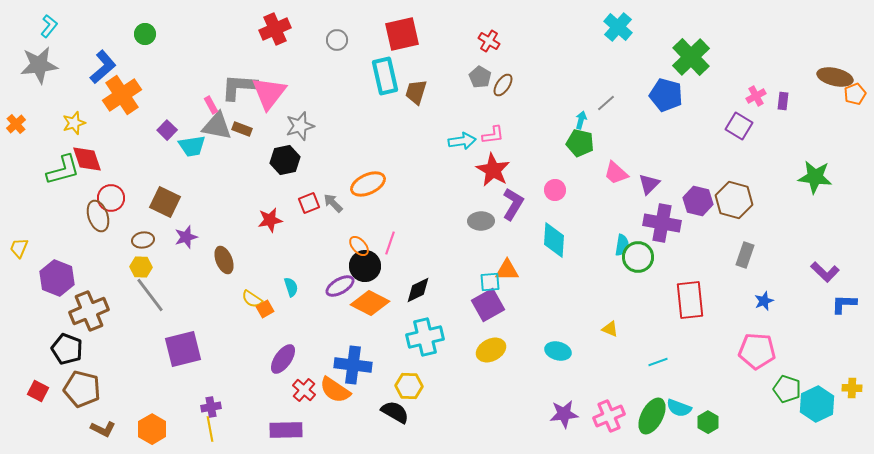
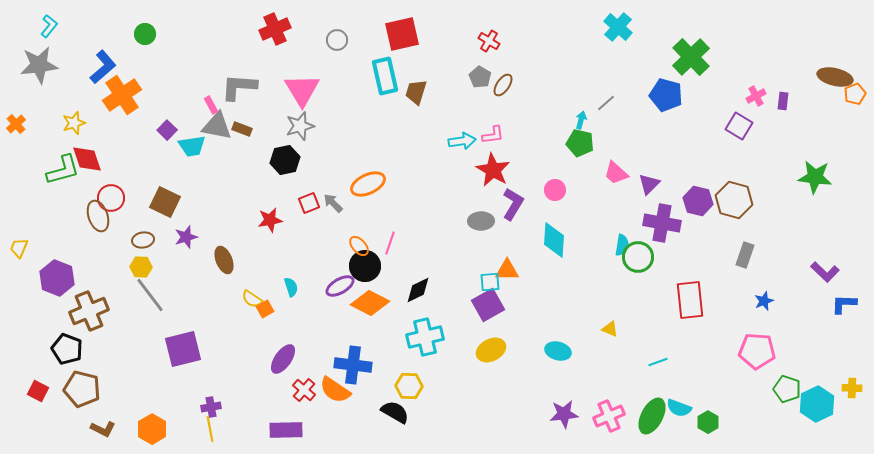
pink triangle at (269, 93): moved 33 px right, 3 px up; rotated 9 degrees counterclockwise
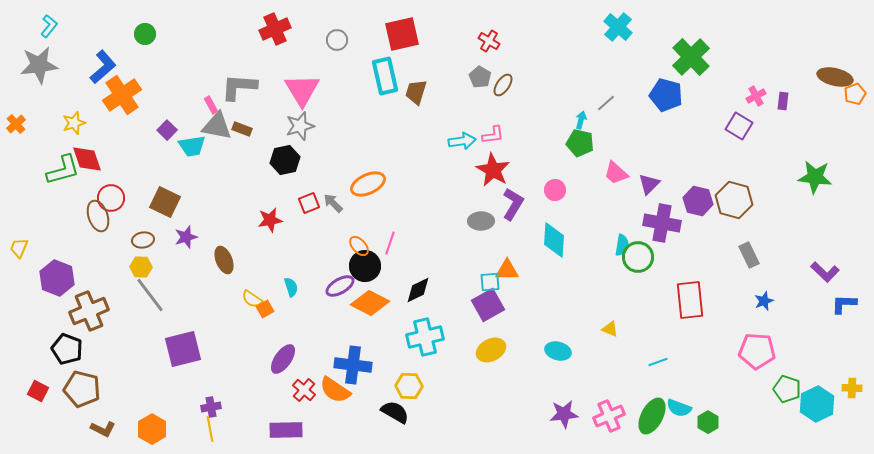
gray rectangle at (745, 255): moved 4 px right; rotated 45 degrees counterclockwise
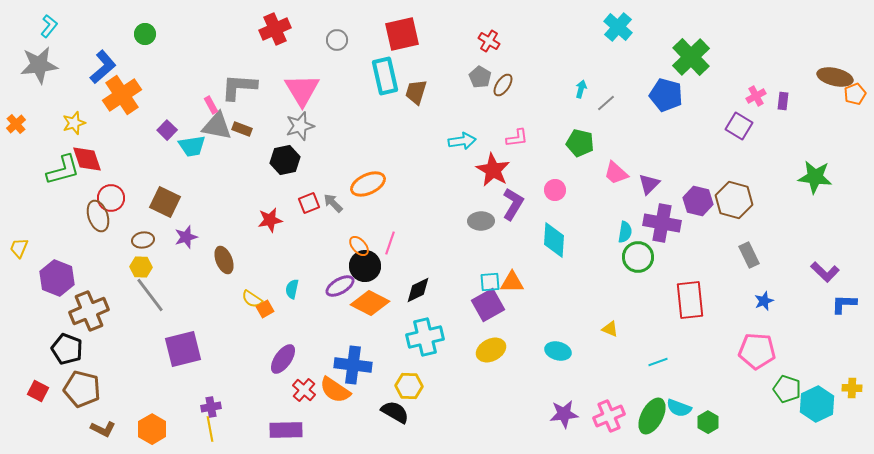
cyan arrow at (581, 120): moved 31 px up
pink L-shape at (493, 135): moved 24 px right, 3 px down
cyan semicircle at (622, 245): moved 3 px right, 13 px up
orange triangle at (507, 270): moved 5 px right, 12 px down
cyan semicircle at (291, 287): moved 1 px right, 2 px down; rotated 150 degrees counterclockwise
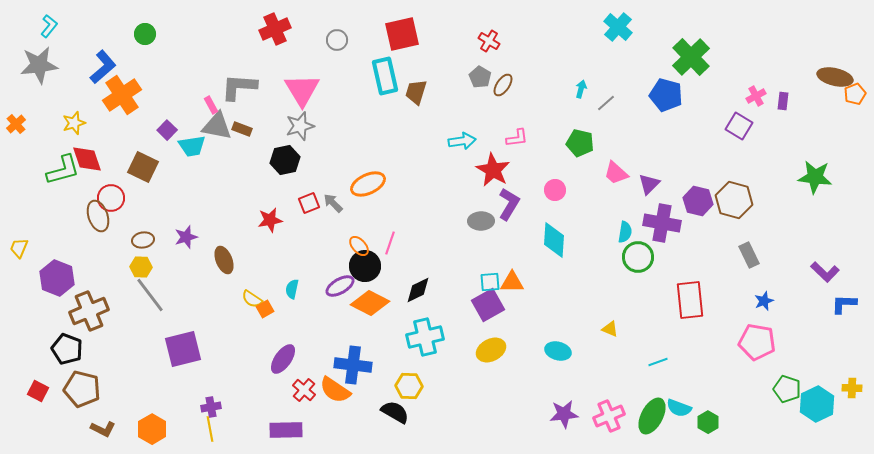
brown square at (165, 202): moved 22 px left, 35 px up
purple L-shape at (513, 204): moved 4 px left
pink pentagon at (757, 351): moved 9 px up; rotated 6 degrees clockwise
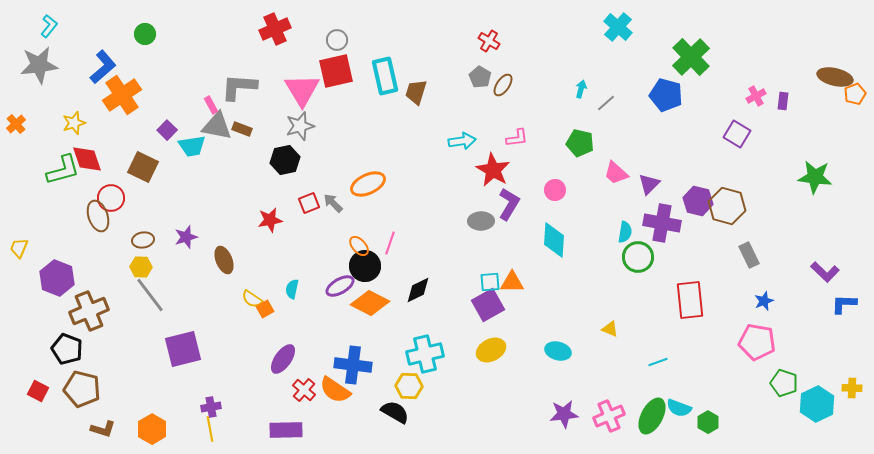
red square at (402, 34): moved 66 px left, 37 px down
purple square at (739, 126): moved 2 px left, 8 px down
brown hexagon at (734, 200): moved 7 px left, 6 px down
cyan cross at (425, 337): moved 17 px down
green pentagon at (787, 389): moved 3 px left, 6 px up
brown L-shape at (103, 429): rotated 10 degrees counterclockwise
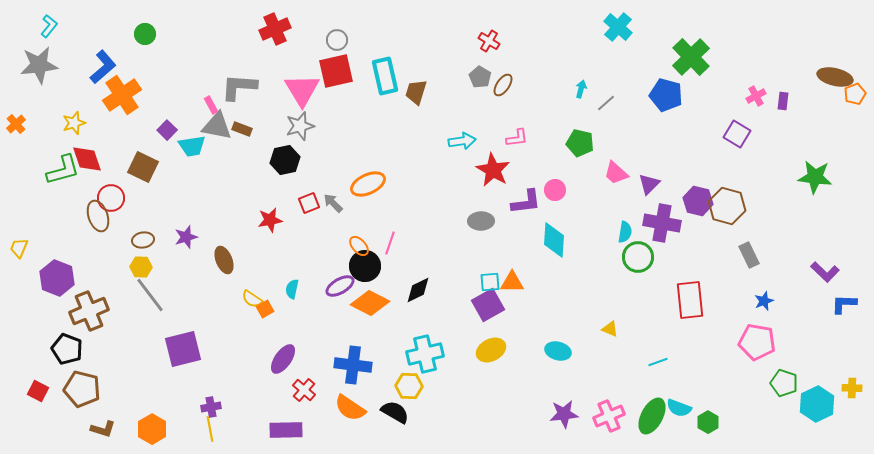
purple L-shape at (509, 204): moved 17 px right, 2 px up; rotated 52 degrees clockwise
orange semicircle at (335, 390): moved 15 px right, 18 px down
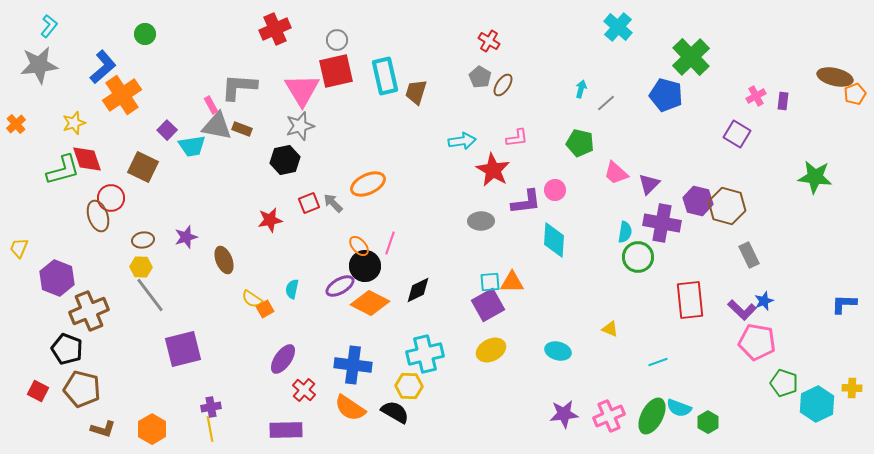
purple L-shape at (825, 272): moved 83 px left, 38 px down
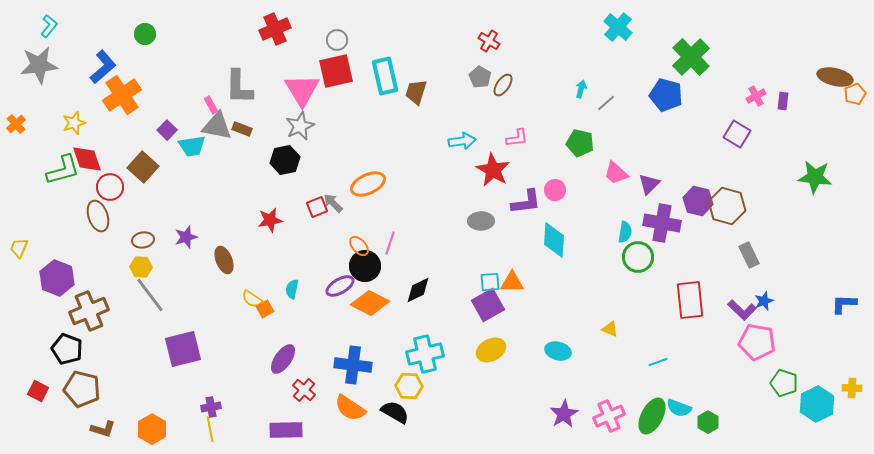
gray L-shape at (239, 87): rotated 93 degrees counterclockwise
gray star at (300, 126): rotated 8 degrees counterclockwise
brown square at (143, 167): rotated 16 degrees clockwise
red circle at (111, 198): moved 1 px left, 11 px up
red square at (309, 203): moved 8 px right, 4 px down
purple star at (564, 414): rotated 24 degrees counterclockwise
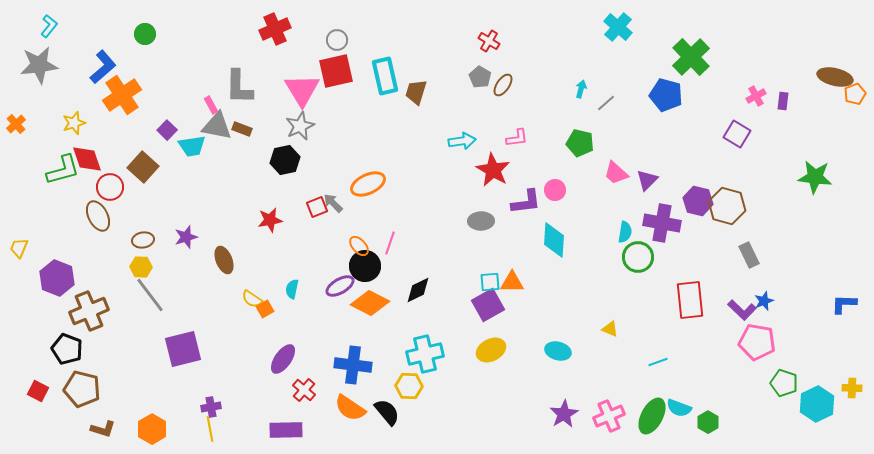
purple triangle at (649, 184): moved 2 px left, 4 px up
brown ellipse at (98, 216): rotated 8 degrees counterclockwise
black semicircle at (395, 412): moved 8 px left; rotated 20 degrees clockwise
